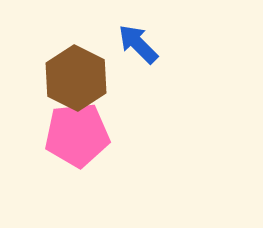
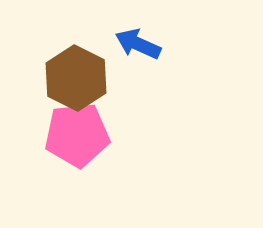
blue arrow: rotated 21 degrees counterclockwise
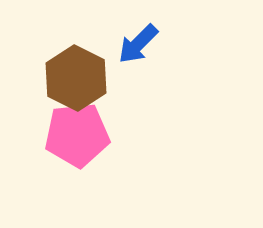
blue arrow: rotated 69 degrees counterclockwise
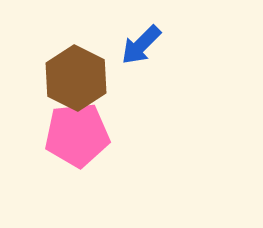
blue arrow: moved 3 px right, 1 px down
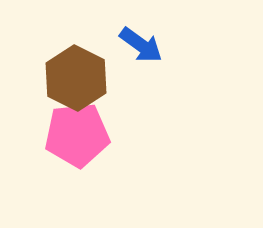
blue arrow: rotated 99 degrees counterclockwise
